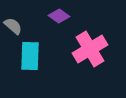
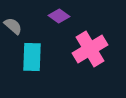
cyan rectangle: moved 2 px right, 1 px down
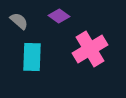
gray semicircle: moved 6 px right, 5 px up
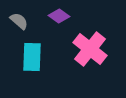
pink cross: rotated 20 degrees counterclockwise
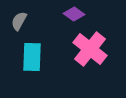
purple diamond: moved 15 px right, 2 px up
gray semicircle: rotated 102 degrees counterclockwise
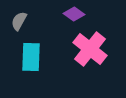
cyan rectangle: moved 1 px left
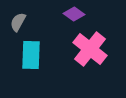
gray semicircle: moved 1 px left, 1 px down
cyan rectangle: moved 2 px up
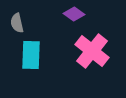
gray semicircle: moved 1 px left, 1 px down; rotated 42 degrees counterclockwise
pink cross: moved 2 px right, 2 px down
